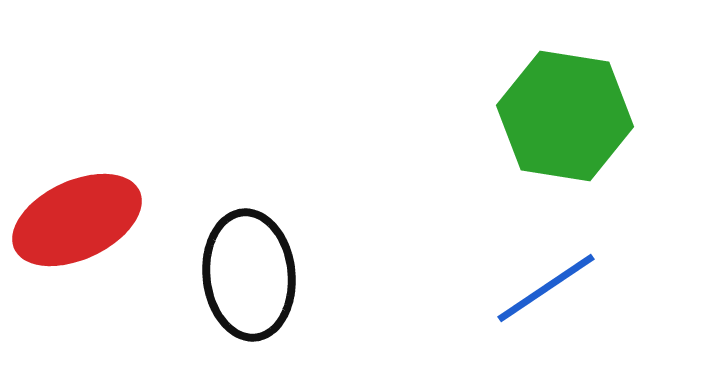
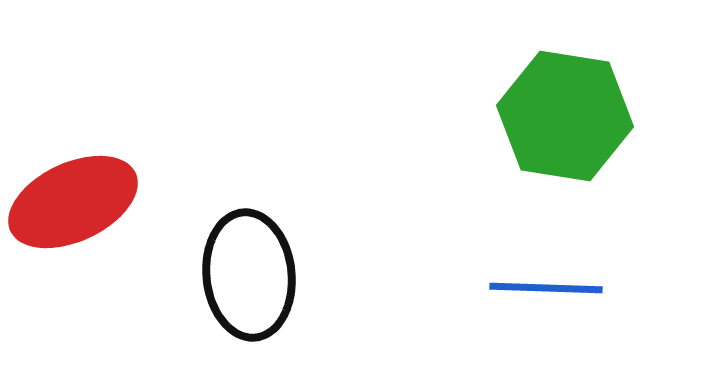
red ellipse: moved 4 px left, 18 px up
blue line: rotated 36 degrees clockwise
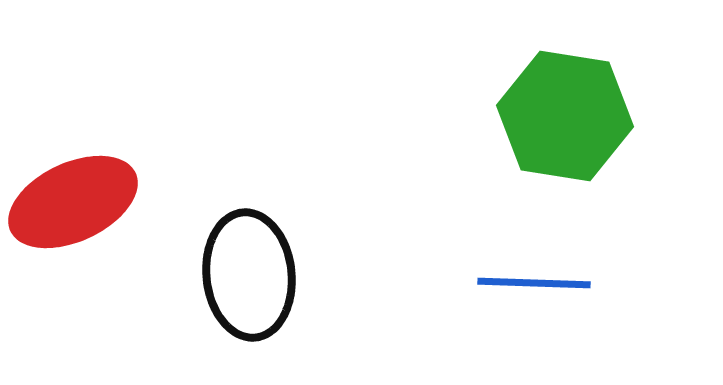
blue line: moved 12 px left, 5 px up
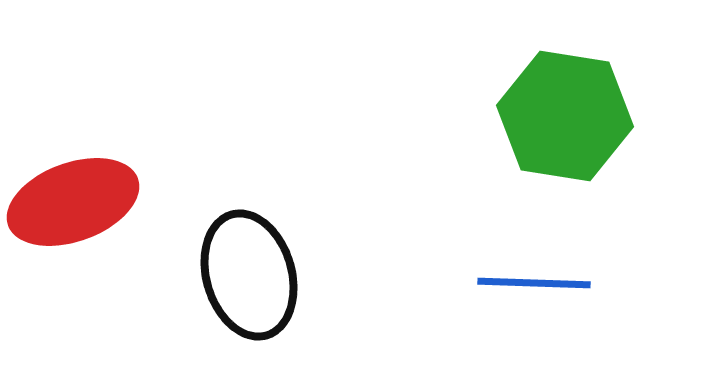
red ellipse: rotated 5 degrees clockwise
black ellipse: rotated 10 degrees counterclockwise
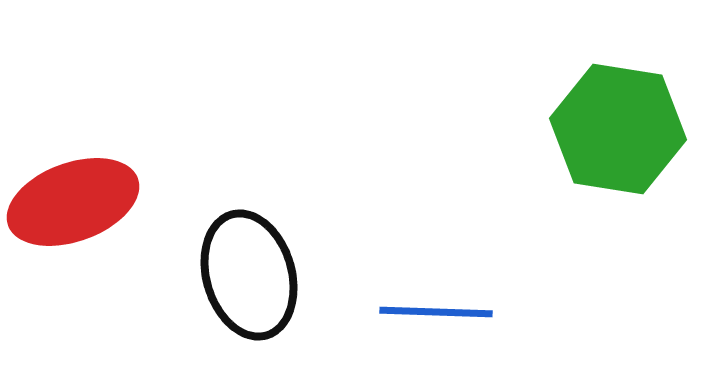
green hexagon: moved 53 px right, 13 px down
blue line: moved 98 px left, 29 px down
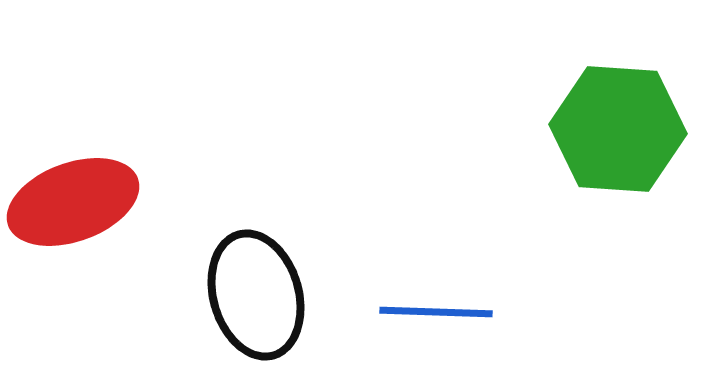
green hexagon: rotated 5 degrees counterclockwise
black ellipse: moved 7 px right, 20 px down
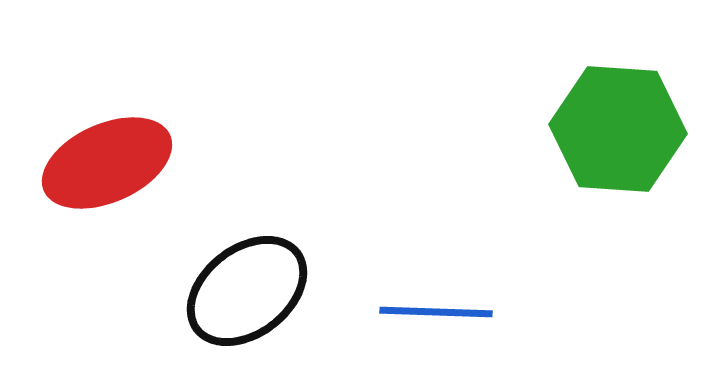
red ellipse: moved 34 px right, 39 px up; rotated 4 degrees counterclockwise
black ellipse: moved 9 px left, 4 px up; rotated 68 degrees clockwise
